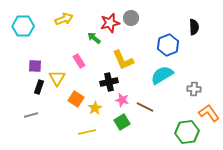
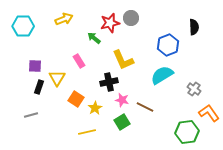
gray cross: rotated 32 degrees clockwise
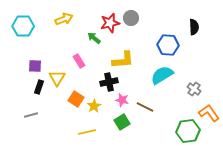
blue hexagon: rotated 25 degrees clockwise
yellow L-shape: rotated 70 degrees counterclockwise
yellow star: moved 1 px left, 2 px up
green hexagon: moved 1 px right, 1 px up
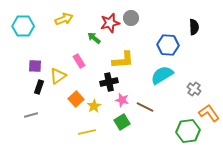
yellow triangle: moved 1 px right, 2 px up; rotated 24 degrees clockwise
orange square: rotated 14 degrees clockwise
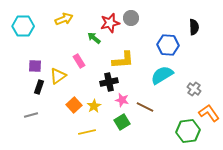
orange square: moved 2 px left, 6 px down
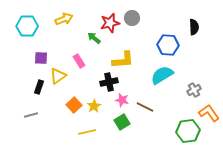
gray circle: moved 1 px right
cyan hexagon: moved 4 px right
purple square: moved 6 px right, 8 px up
gray cross: moved 1 px down; rotated 24 degrees clockwise
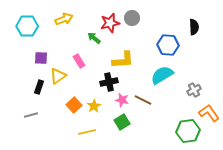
brown line: moved 2 px left, 7 px up
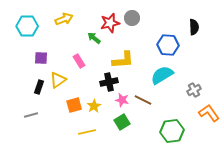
yellow triangle: moved 4 px down
orange square: rotated 28 degrees clockwise
green hexagon: moved 16 px left
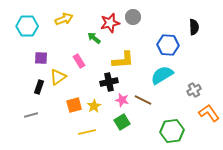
gray circle: moved 1 px right, 1 px up
yellow triangle: moved 3 px up
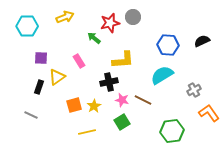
yellow arrow: moved 1 px right, 2 px up
black semicircle: moved 8 px right, 14 px down; rotated 112 degrees counterclockwise
yellow triangle: moved 1 px left
gray line: rotated 40 degrees clockwise
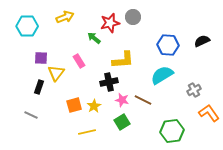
yellow triangle: moved 1 px left, 4 px up; rotated 18 degrees counterclockwise
